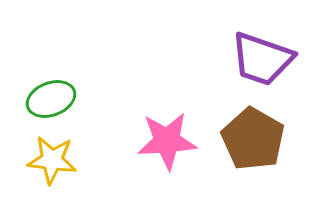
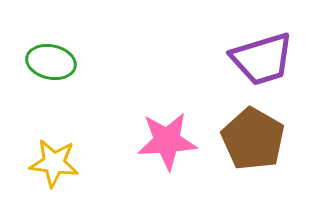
purple trapezoid: rotated 36 degrees counterclockwise
green ellipse: moved 37 px up; rotated 33 degrees clockwise
yellow star: moved 2 px right, 3 px down
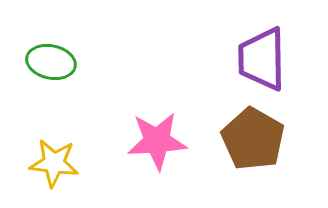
purple trapezoid: rotated 106 degrees clockwise
pink star: moved 10 px left
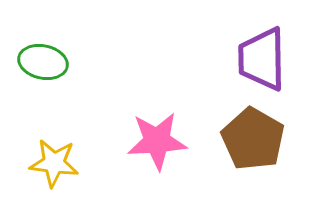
green ellipse: moved 8 px left
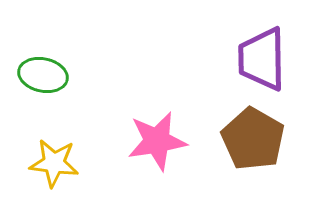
green ellipse: moved 13 px down
pink star: rotated 6 degrees counterclockwise
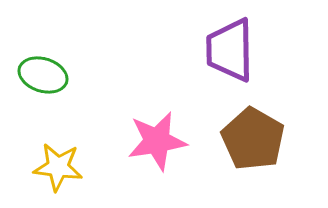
purple trapezoid: moved 32 px left, 9 px up
green ellipse: rotated 6 degrees clockwise
yellow star: moved 4 px right, 4 px down
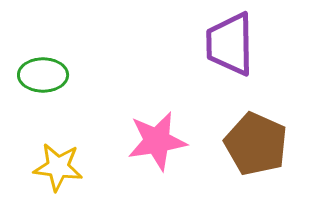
purple trapezoid: moved 6 px up
green ellipse: rotated 18 degrees counterclockwise
brown pentagon: moved 3 px right, 5 px down; rotated 6 degrees counterclockwise
